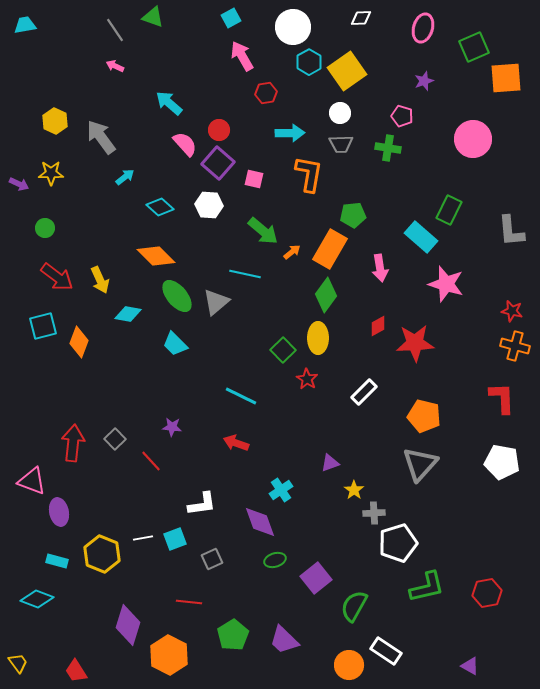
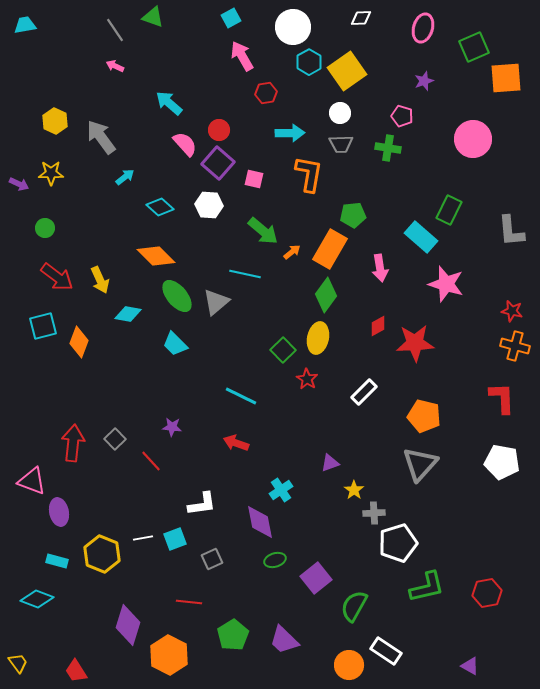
yellow ellipse at (318, 338): rotated 12 degrees clockwise
purple diamond at (260, 522): rotated 9 degrees clockwise
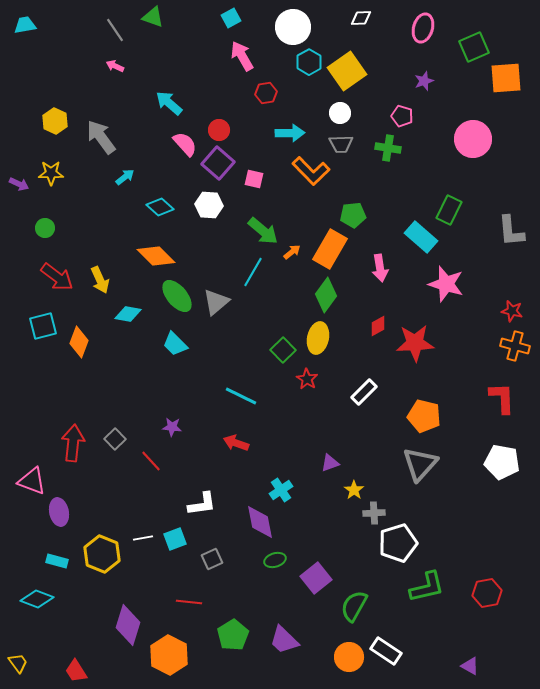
orange L-shape at (309, 174): moved 2 px right, 3 px up; rotated 126 degrees clockwise
cyan line at (245, 274): moved 8 px right, 2 px up; rotated 72 degrees counterclockwise
orange circle at (349, 665): moved 8 px up
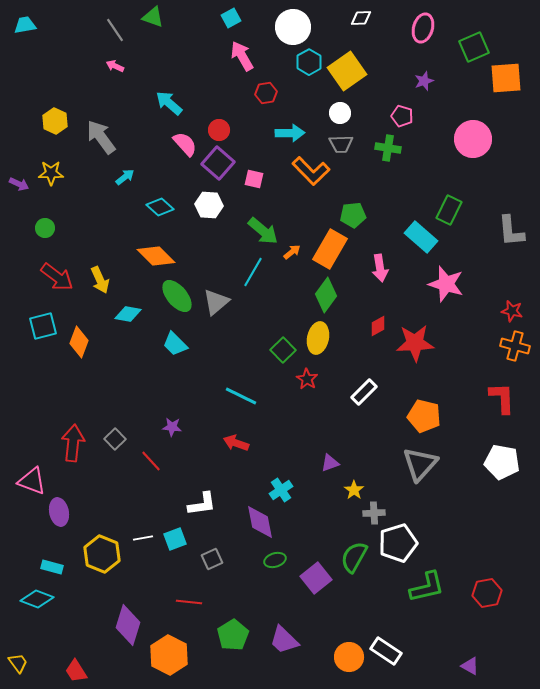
cyan rectangle at (57, 561): moved 5 px left, 6 px down
green semicircle at (354, 606): moved 49 px up
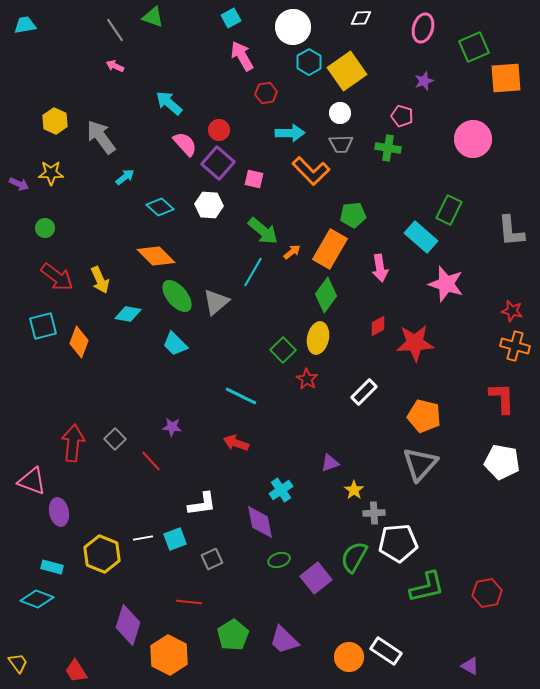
white pentagon at (398, 543): rotated 12 degrees clockwise
green ellipse at (275, 560): moved 4 px right
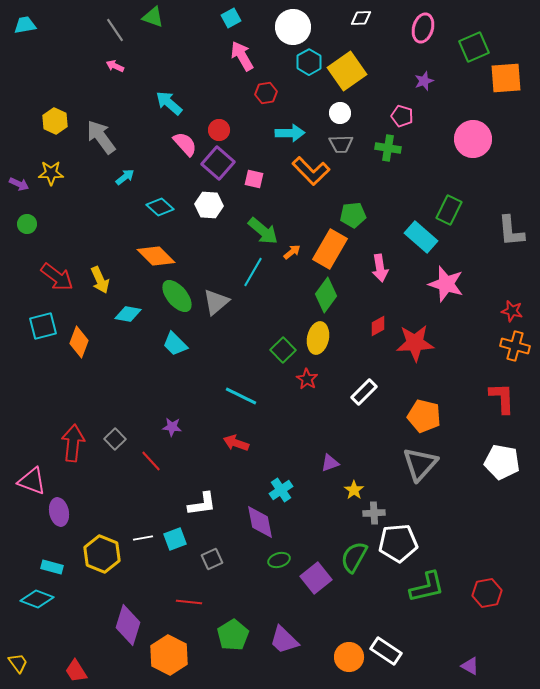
green circle at (45, 228): moved 18 px left, 4 px up
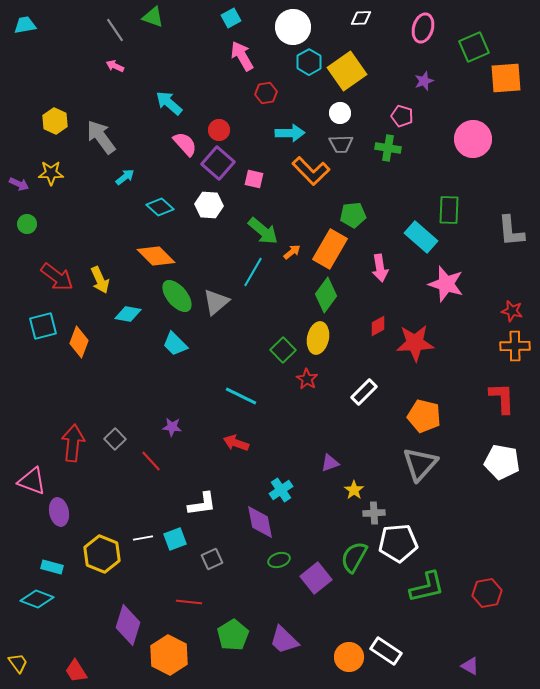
green rectangle at (449, 210): rotated 24 degrees counterclockwise
orange cross at (515, 346): rotated 16 degrees counterclockwise
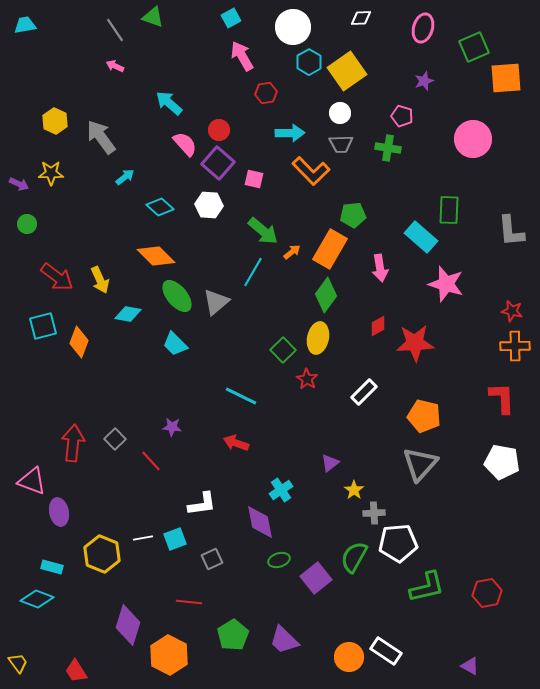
purple triangle at (330, 463): rotated 18 degrees counterclockwise
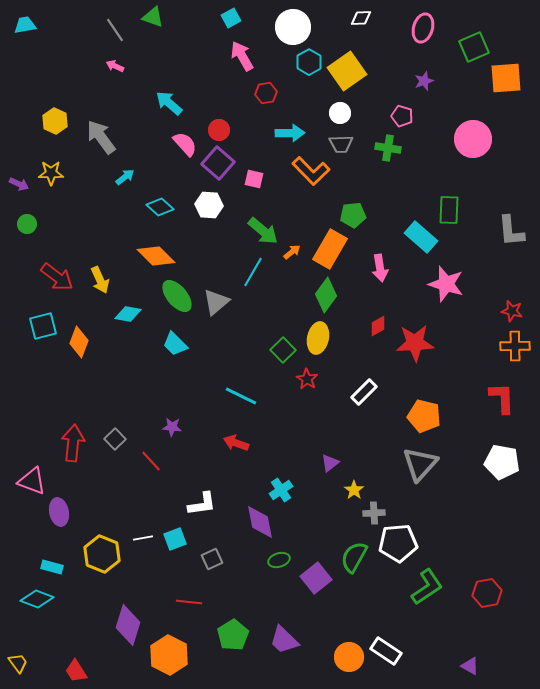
green L-shape at (427, 587): rotated 21 degrees counterclockwise
